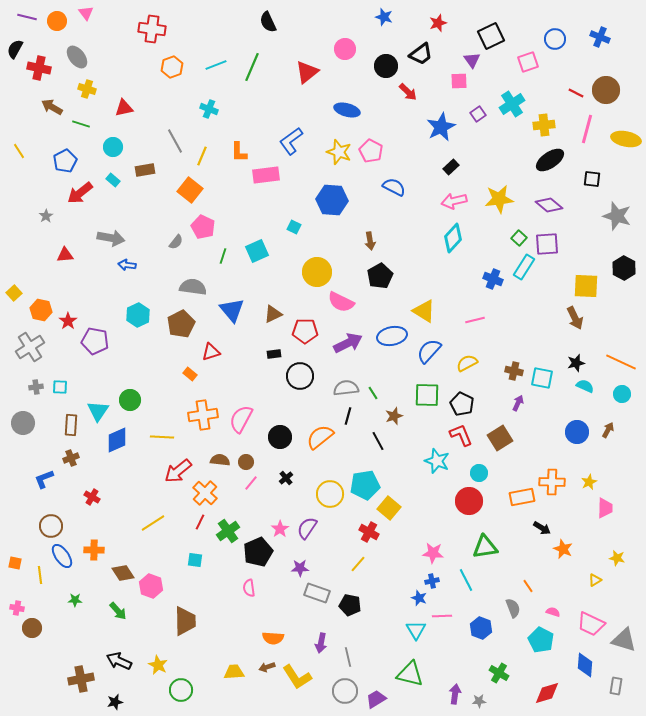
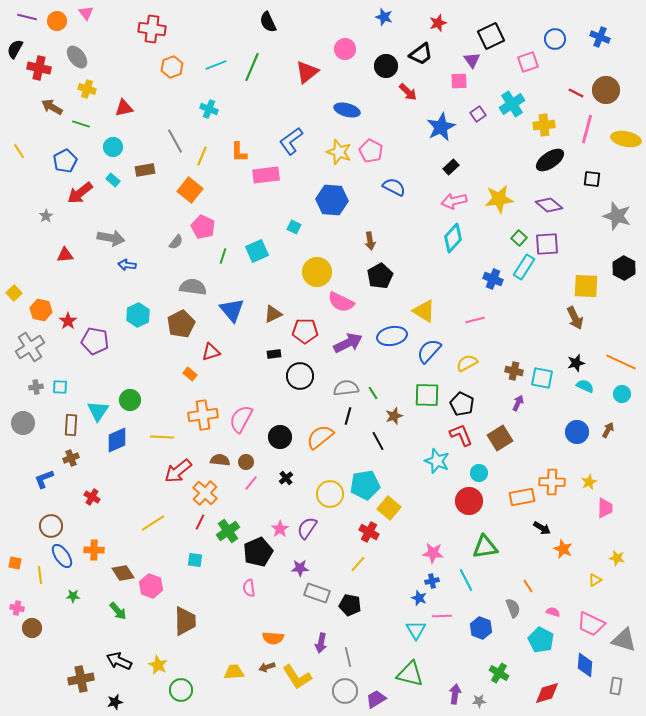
green star at (75, 600): moved 2 px left, 4 px up
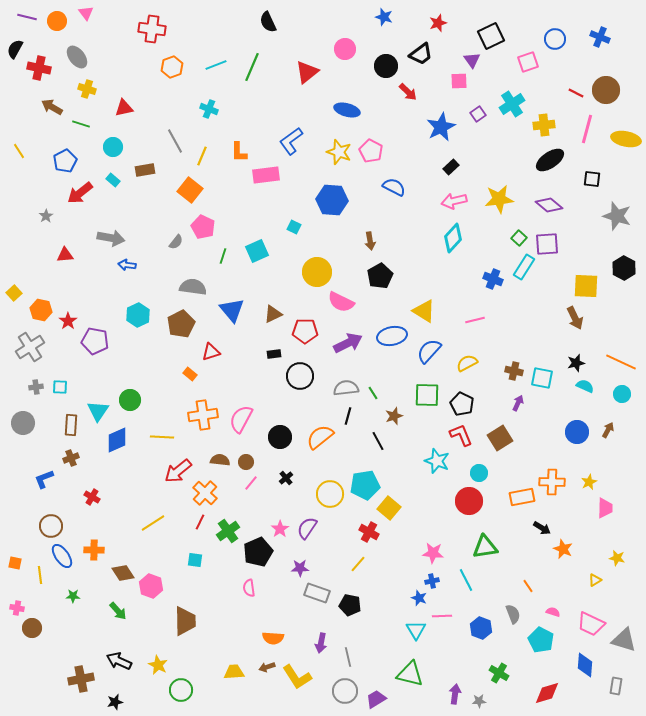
gray semicircle at (513, 608): moved 6 px down
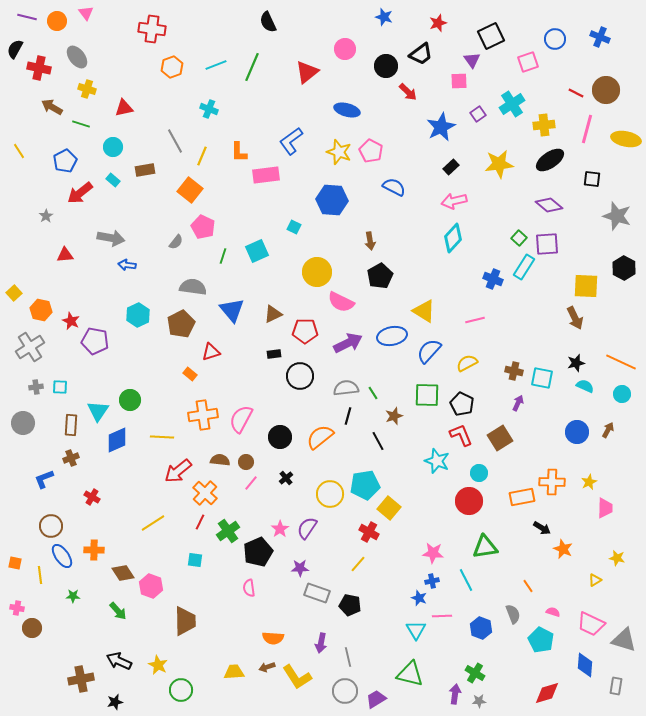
yellow star at (499, 199): moved 35 px up
red star at (68, 321): moved 3 px right; rotated 12 degrees counterclockwise
green cross at (499, 673): moved 24 px left
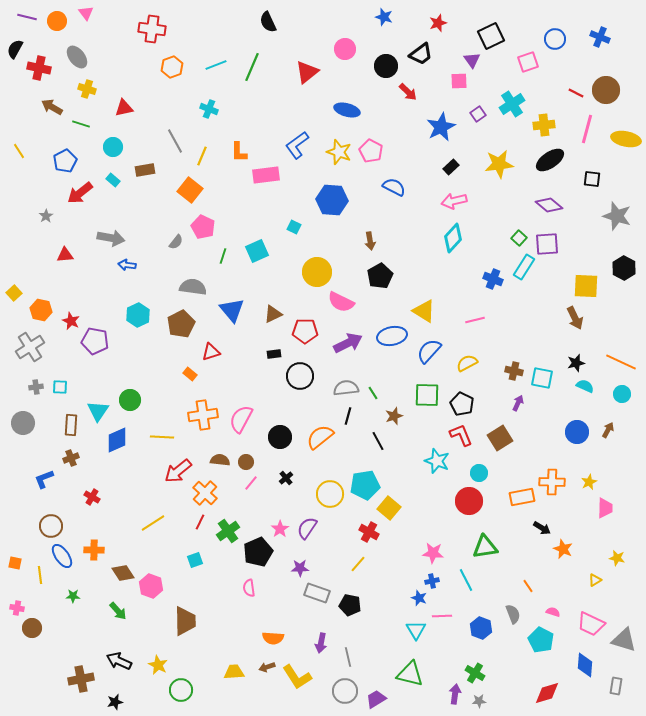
blue L-shape at (291, 141): moved 6 px right, 4 px down
cyan square at (195, 560): rotated 28 degrees counterclockwise
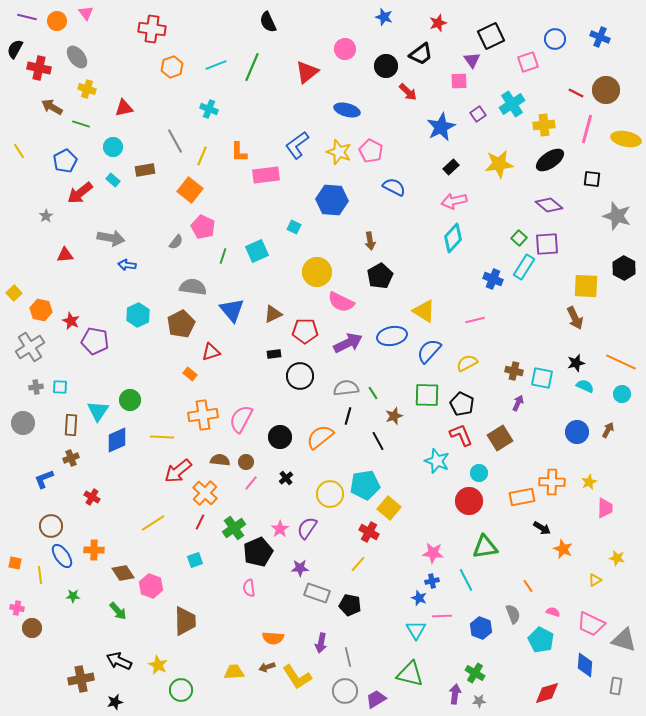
green cross at (228, 531): moved 6 px right, 3 px up
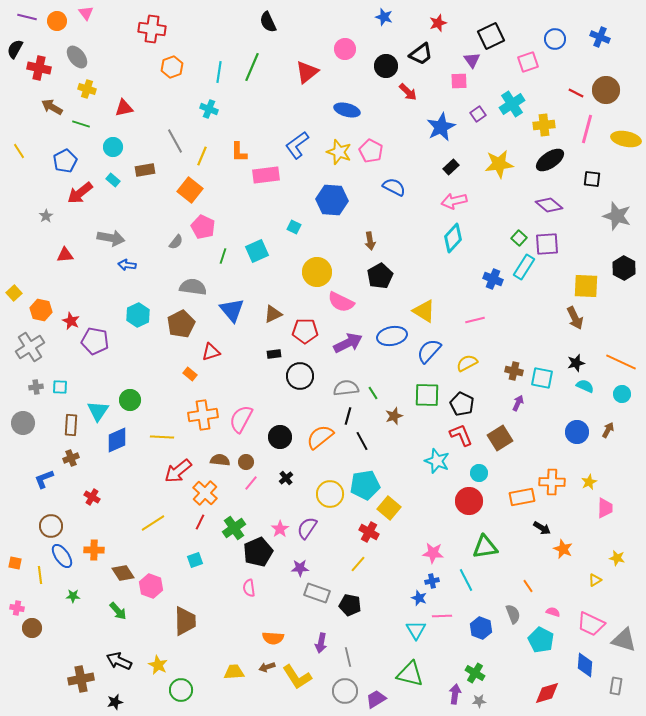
cyan line at (216, 65): moved 3 px right, 7 px down; rotated 60 degrees counterclockwise
black line at (378, 441): moved 16 px left
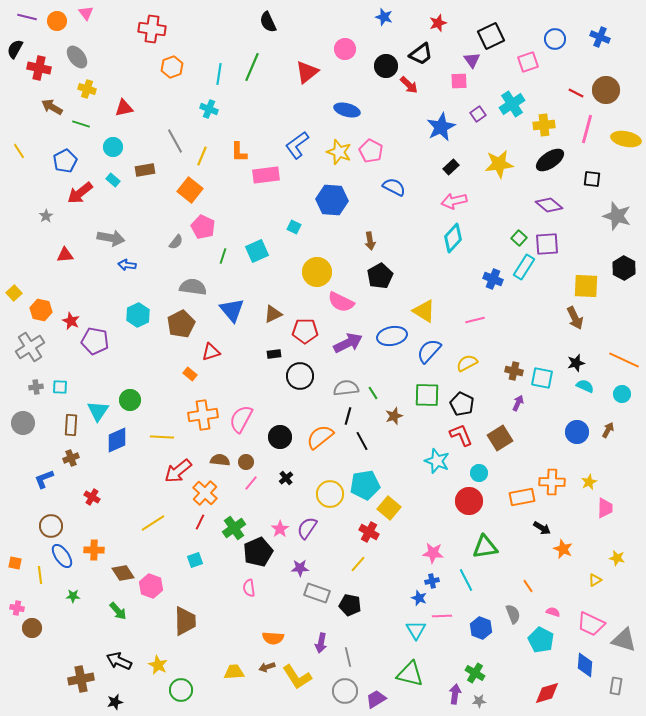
cyan line at (219, 72): moved 2 px down
red arrow at (408, 92): moved 1 px right, 7 px up
orange line at (621, 362): moved 3 px right, 2 px up
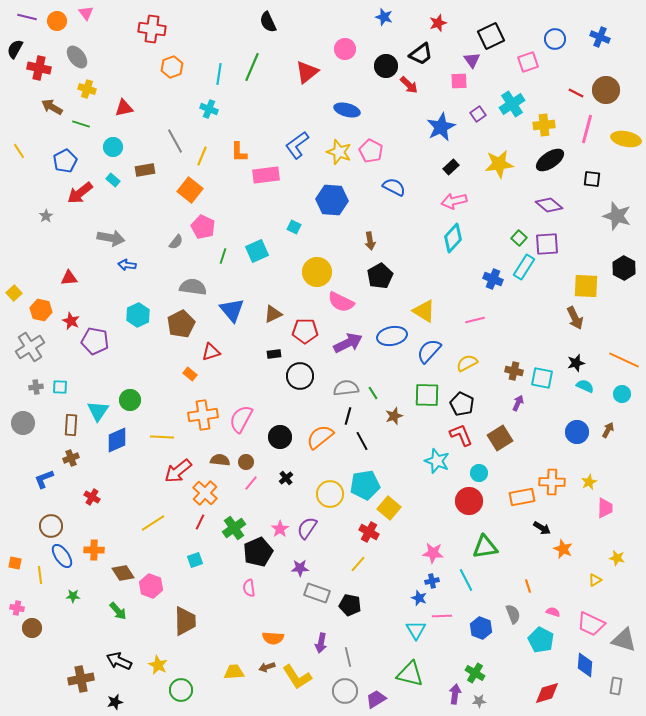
red triangle at (65, 255): moved 4 px right, 23 px down
orange line at (528, 586): rotated 16 degrees clockwise
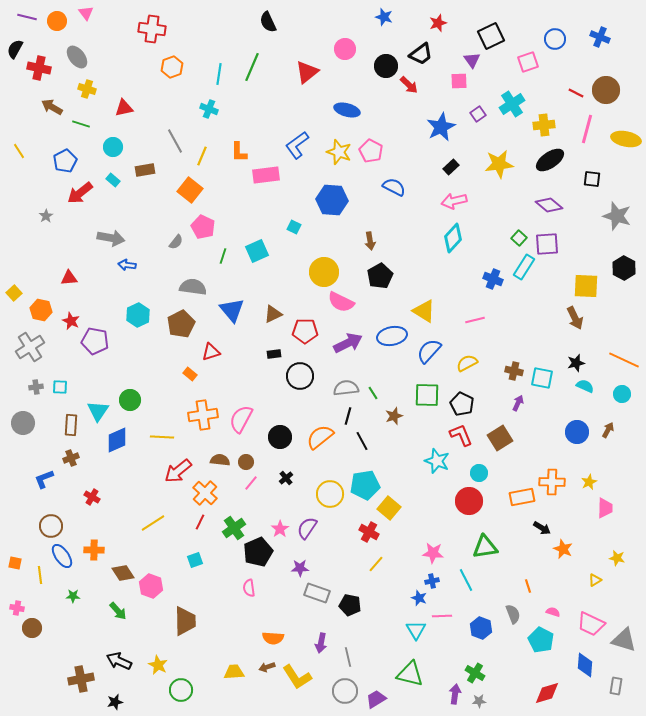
yellow circle at (317, 272): moved 7 px right
yellow line at (358, 564): moved 18 px right
